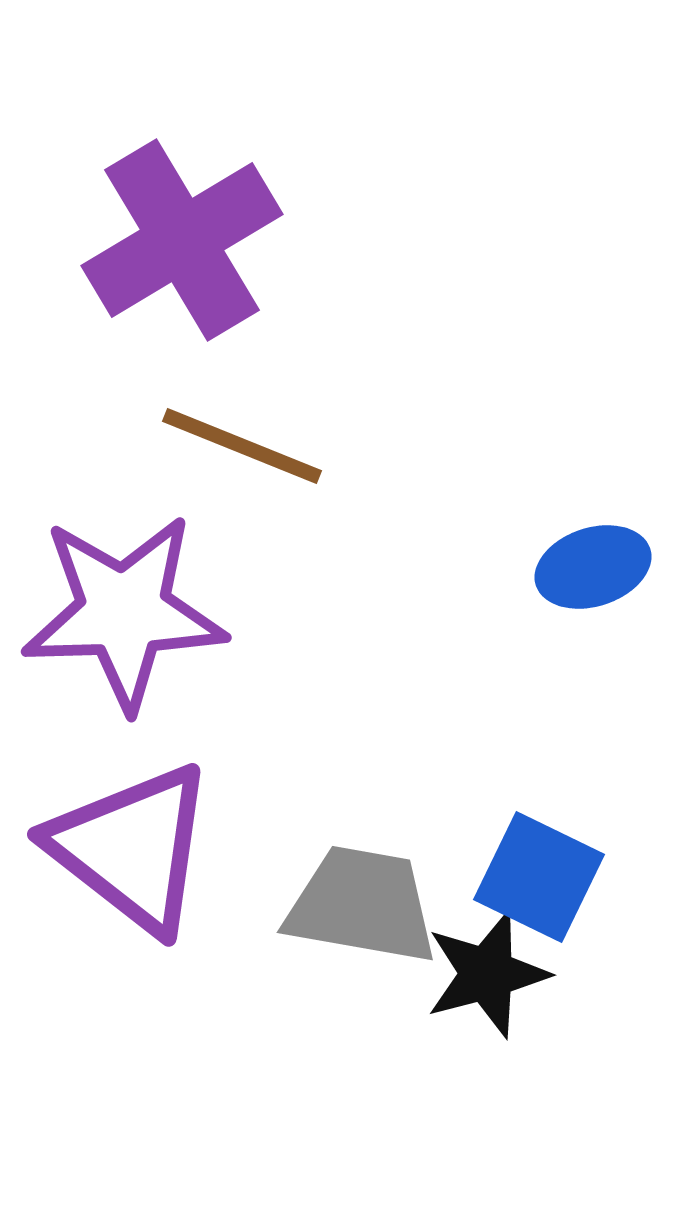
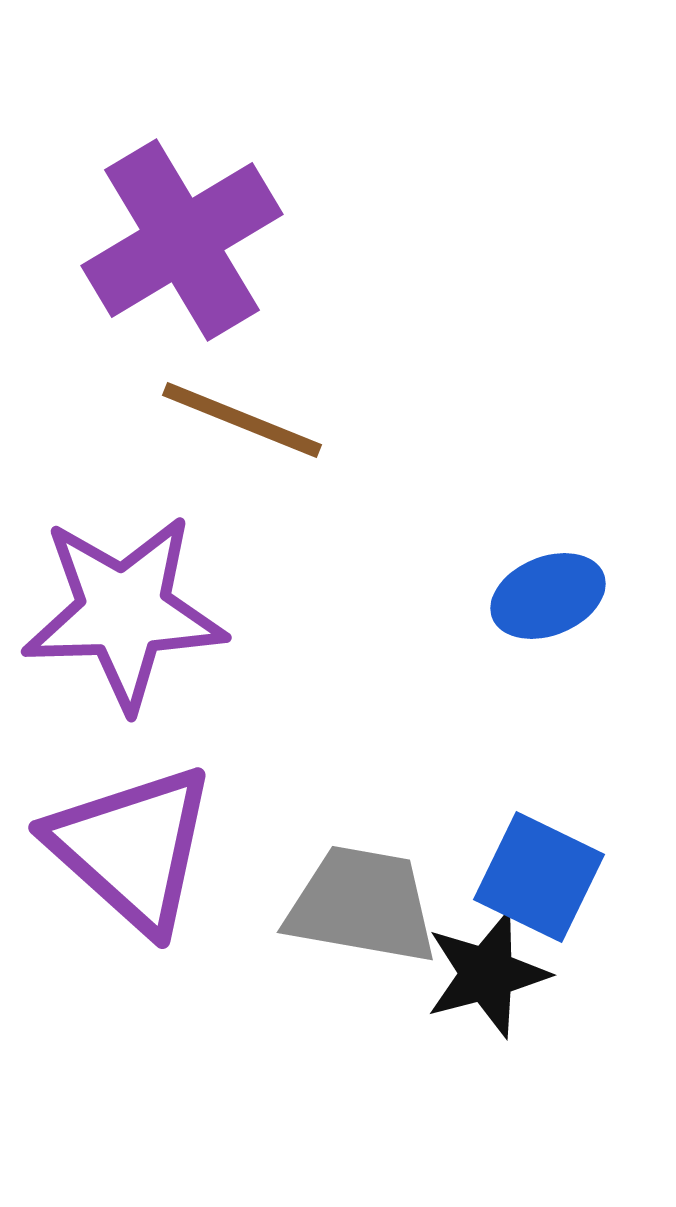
brown line: moved 26 px up
blue ellipse: moved 45 px left, 29 px down; rotated 4 degrees counterclockwise
purple triangle: rotated 4 degrees clockwise
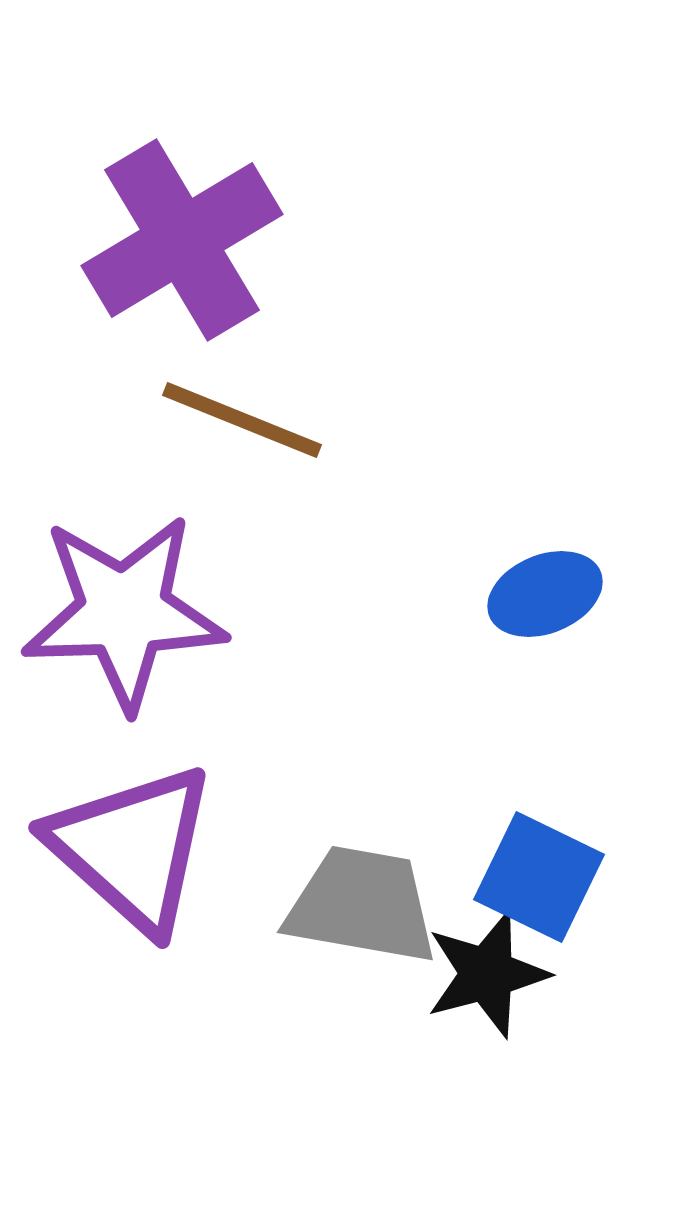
blue ellipse: moved 3 px left, 2 px up
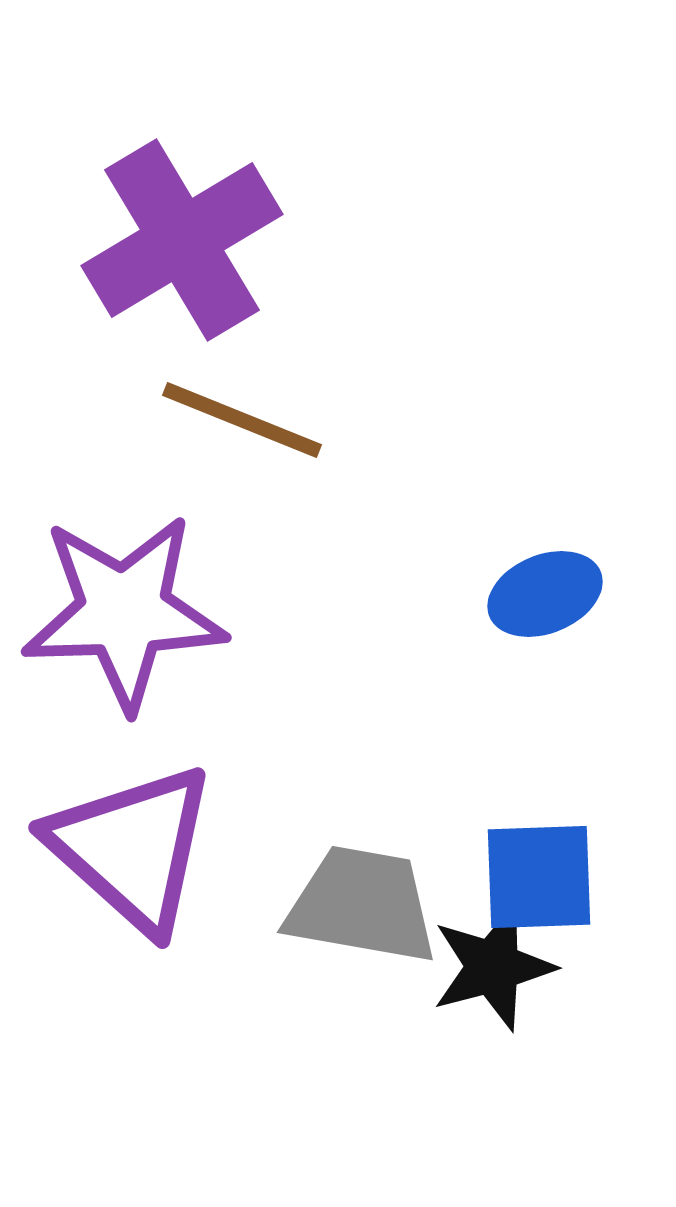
blue square: rotated 28 degrees counterclockwise
black star: moved 6 px right, 7 px up
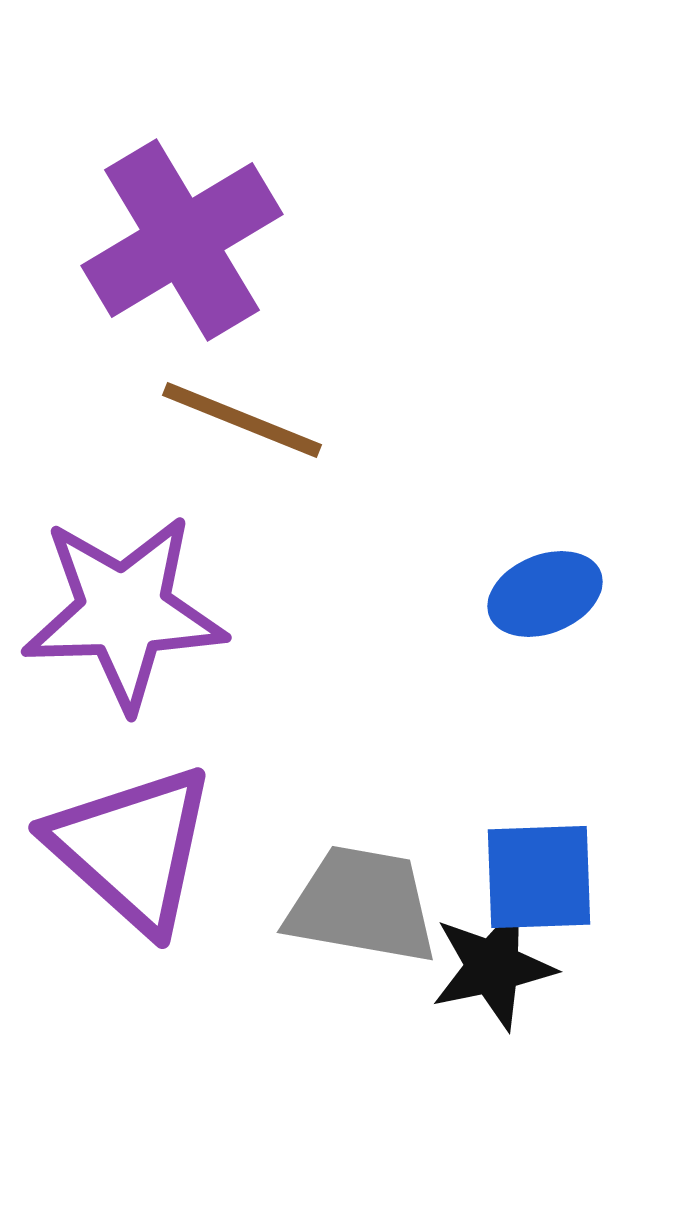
black star: rotated 3 degrees clockwise
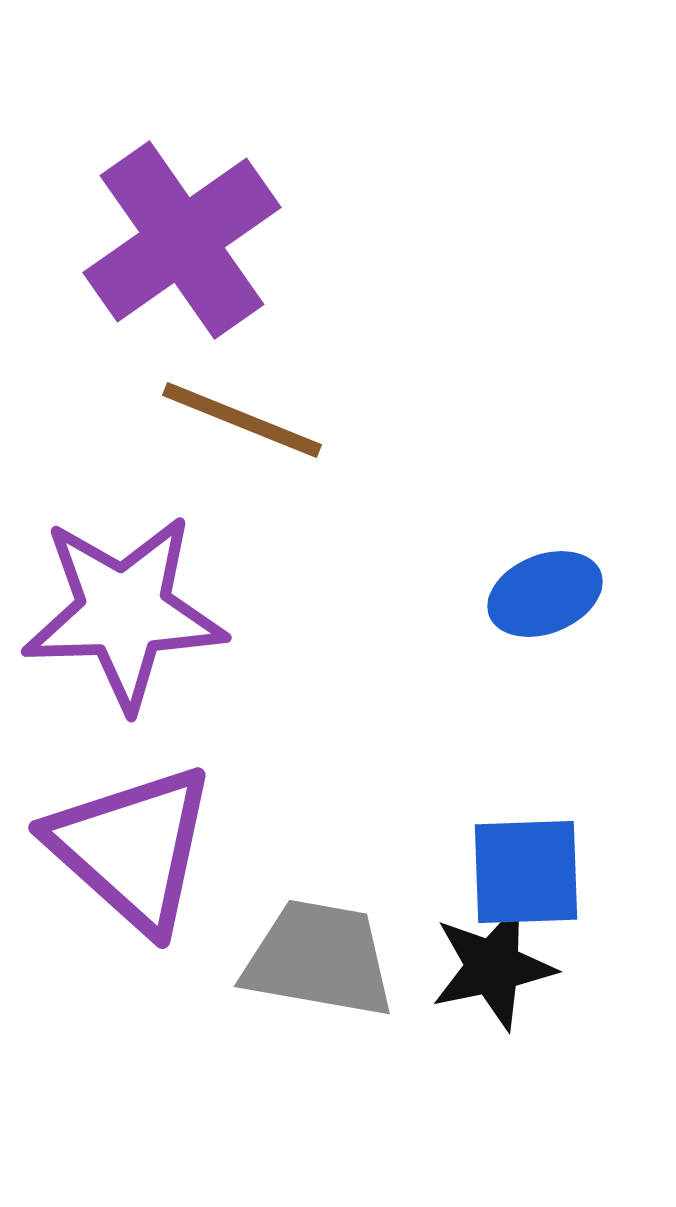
purple cross: rotated 4 degrees counterclockwise
blue square: moved 13 px left, 5 px up
gray trapezoid: moved 43 px left, 54 px down
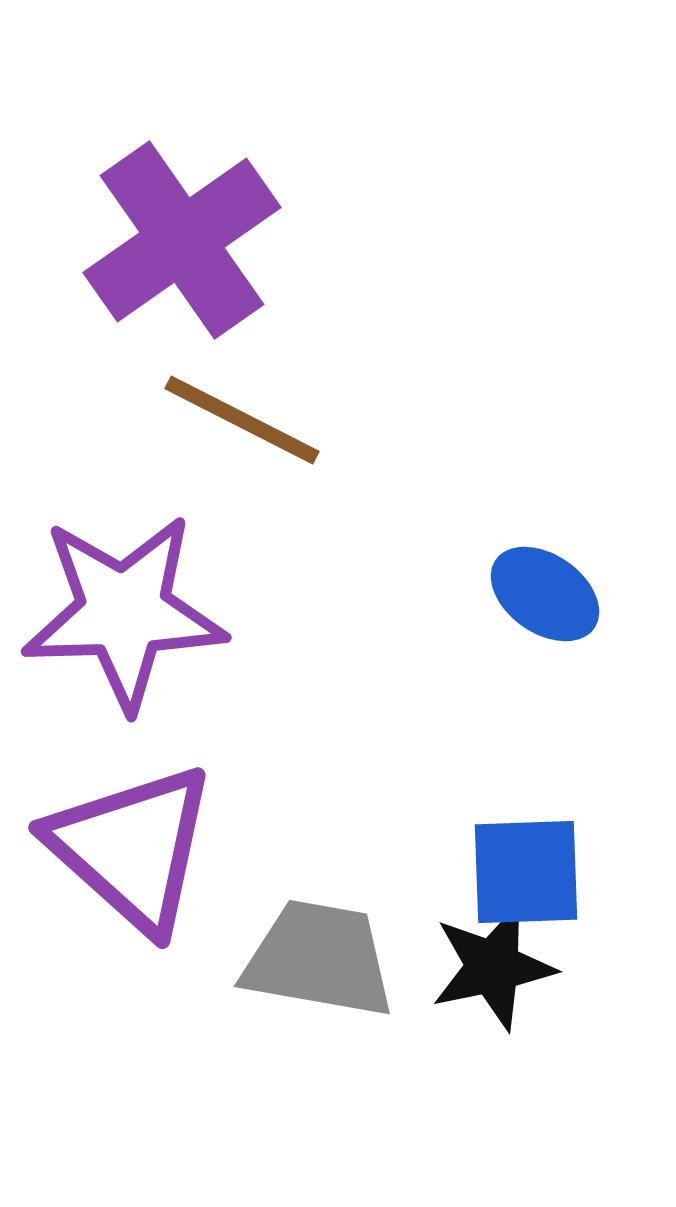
brown line: rotated 5 degrees clockwise
blue ellipse: rotated 57 degrees clockwise
